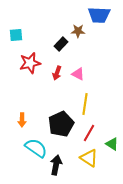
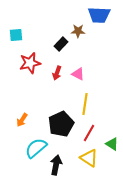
orange arrow: rotated 32 degrees clockwise
cyan semicircle: rotated 75 degrees counterclockwise
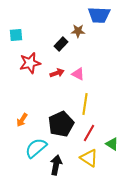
red arrow: rotated 128 degrees counterclockwise
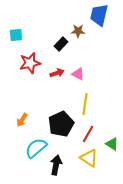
blue trapezoid: rotated 100 degrees clockwise
red line: moved 1 px left, 1 px down
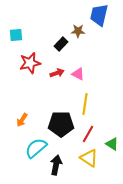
black pentagon: rotated 25 degrees clockwise
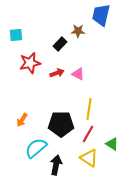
blue trapezoid: moved 2 px right
black rectangle: moved 1 px left
yellow line: moved 4 px right, 5 px down
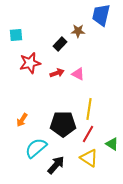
black pentagon: moved 2 px right
black arrow: rotated 30 degrees clockwise
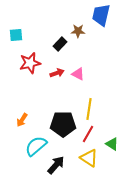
cyan semicircle: moved 2 px up
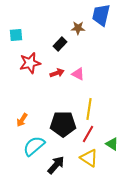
brown star: moved 3 px up
cyan semicircle: moved 2 px left
